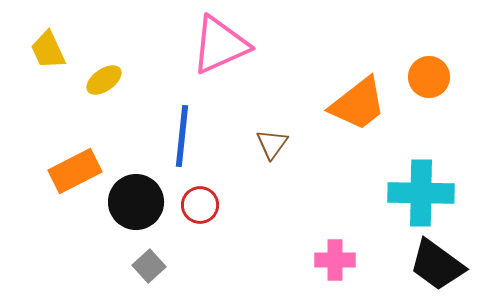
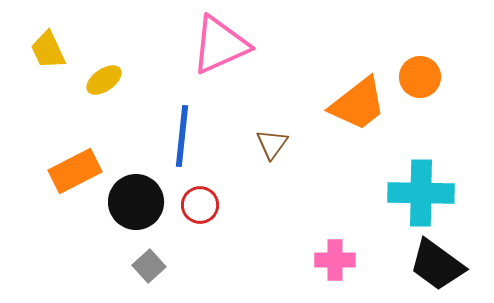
orange circle: moved 9 px left
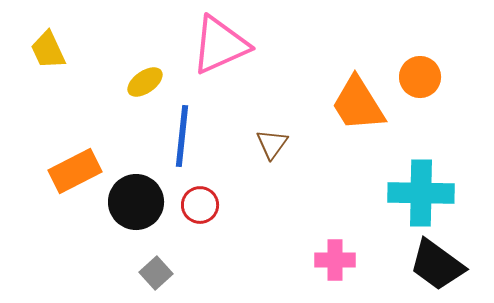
yellow ellipse: moved 41 px right, 2 px down
orange trapezoid: rotated 96 degrees clockwise
gray square: moved 7 px right, 7 px down
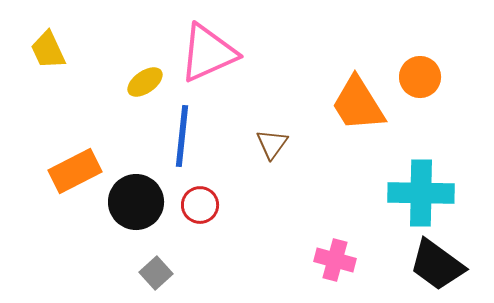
pink triangle: moved 12 px left, 8 px down
pink cross: rotated 15 degrees clockwise
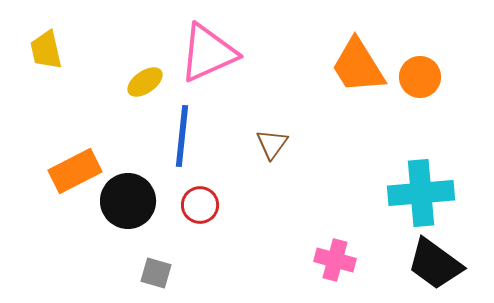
yellow trapezoid: moved 2 px left; rotated 12 degrees clockwise
orange trapezoid: moved 38 px up
cyan cross: rotated 6 degrees counterclockwise
black circle: moved 8 px left, 1 px up
black trapezoid: moved 2 px left, 1 px up
gray square: rotated 32 degrees counterclockwise
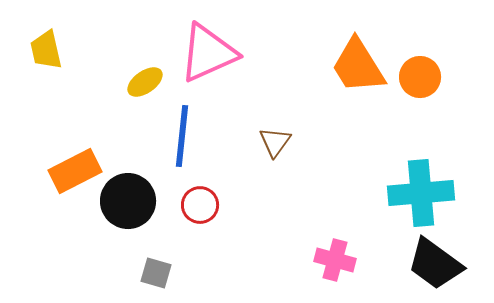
brown triangle: moved 3 px right, 2 px up
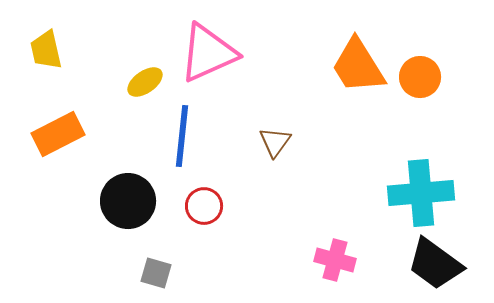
orange rectangle: moved 17 px left, 37 px up
red circle: moved 4 px right, 1 px down
